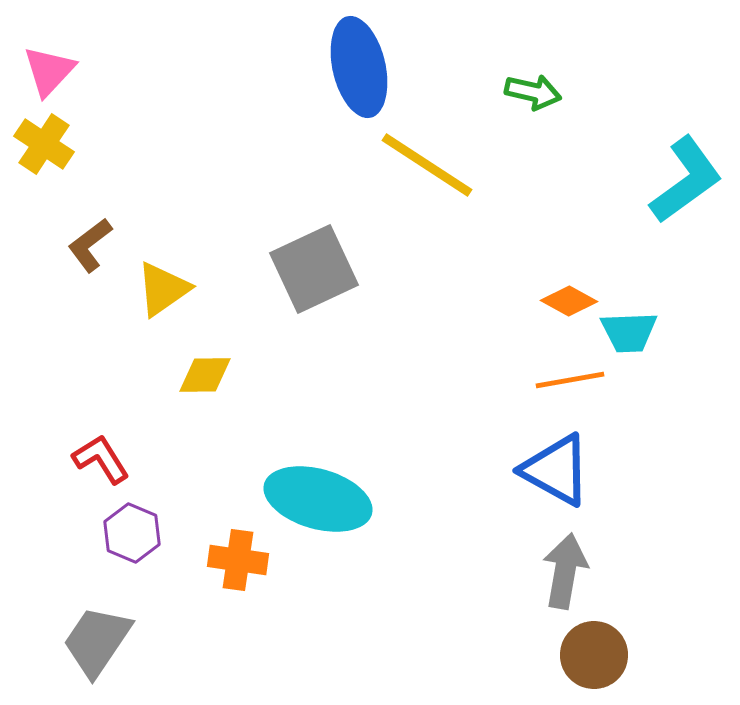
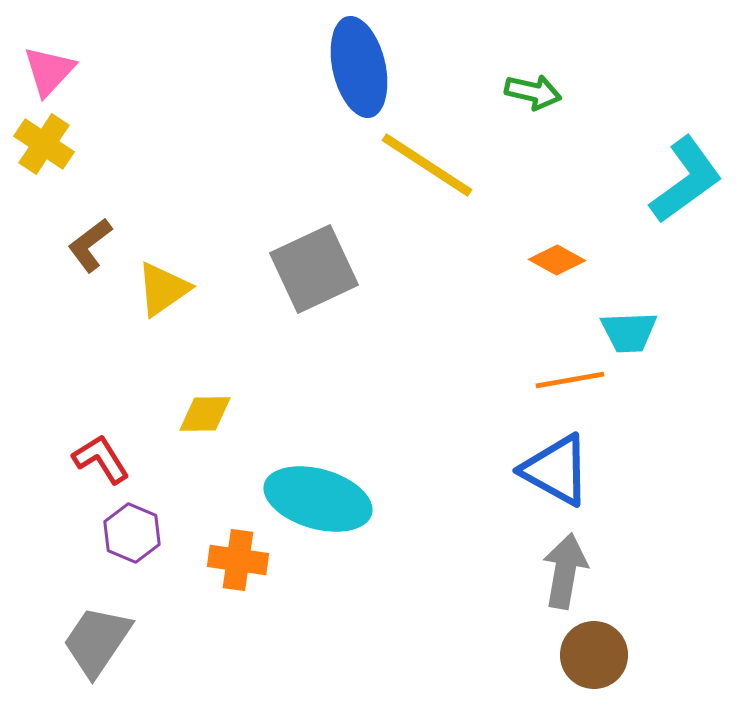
orange diamond: moved 12 px left, 41 px up
yellow diamond: moved 39 px down
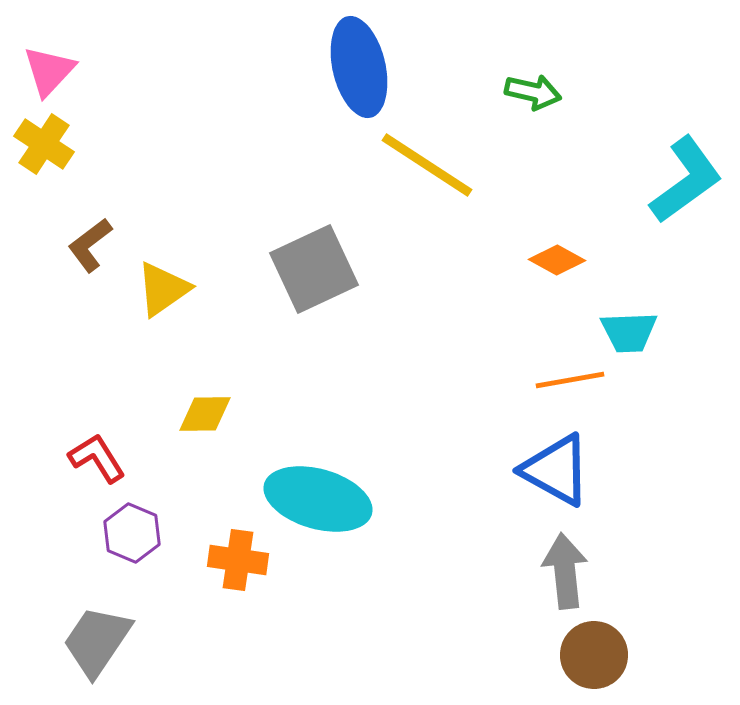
red L-shape: moved 4 px left, 1 px up
gray arrow: rotated 16 degrees counterclockwise
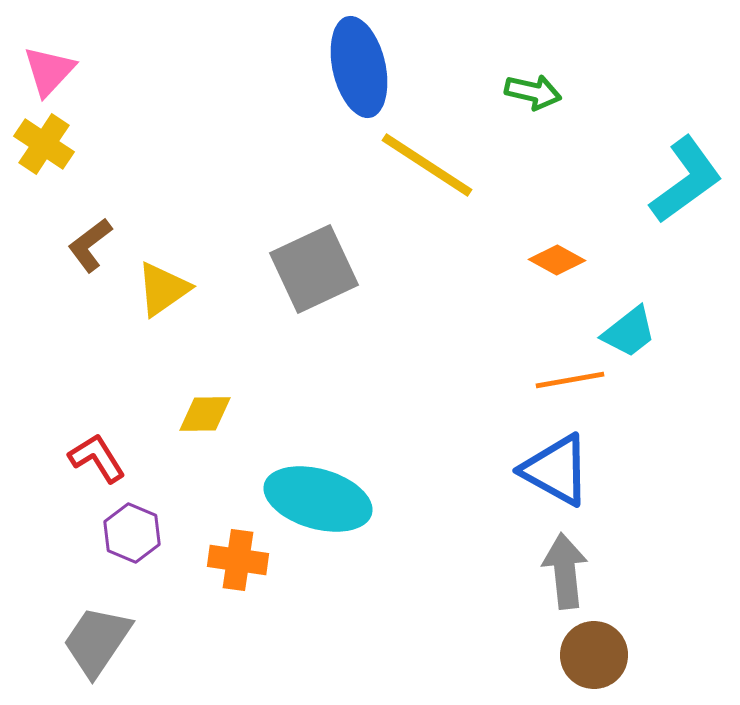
cyan trapezoid: rotated 36 degrees counterclockwise
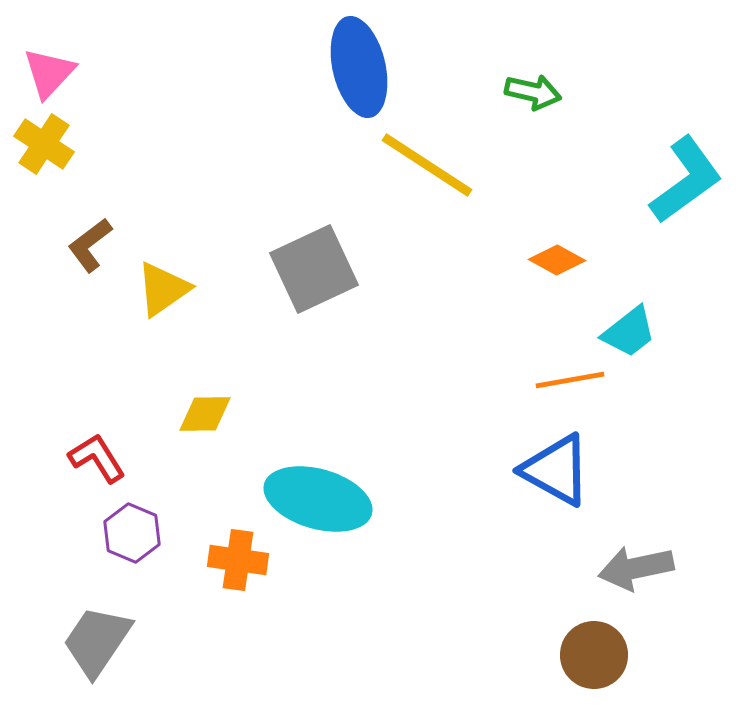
pink triangle: moved 2 px down
gray arrow: moved 71 px right, 3 px up; rotated 96 degrees counterclockwise
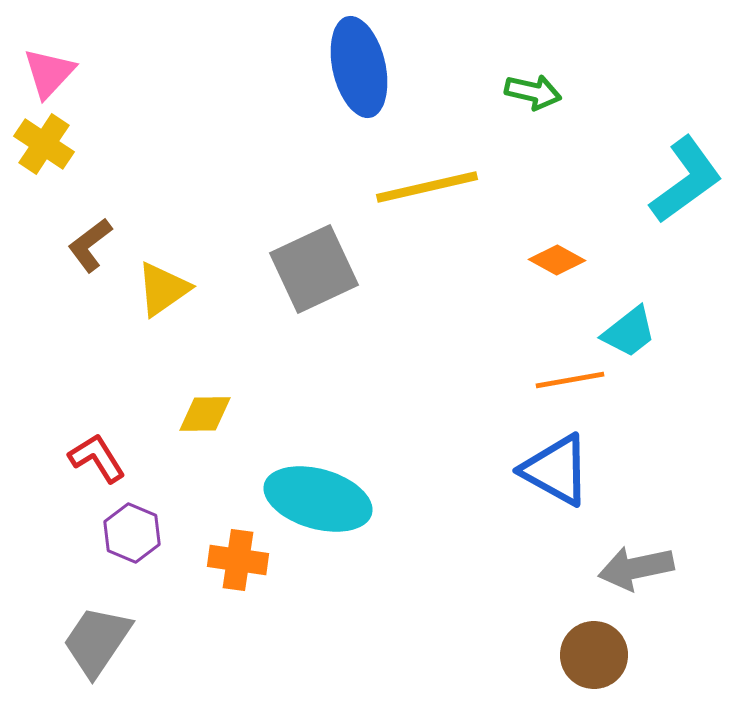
yellow line: moved 22 px down; rotated 46 degrees counterclockwise
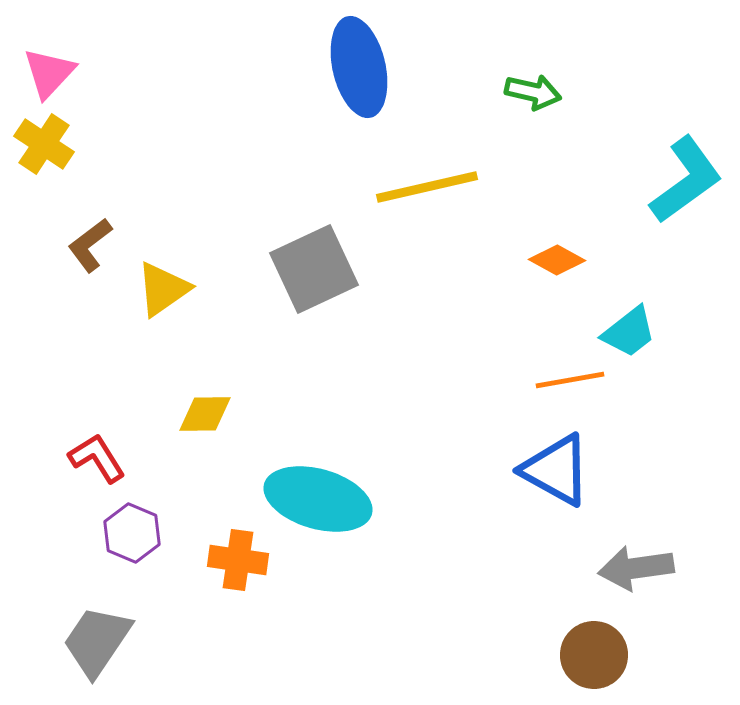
gray arrow: rotated 4 degrees clockwise
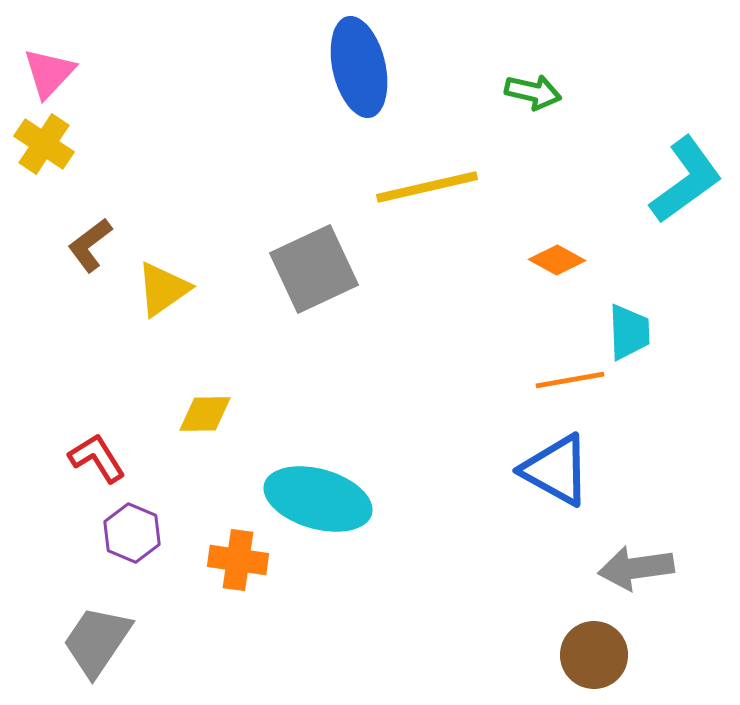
cyan trapezoid: rotated 54 degrees counterclockwise
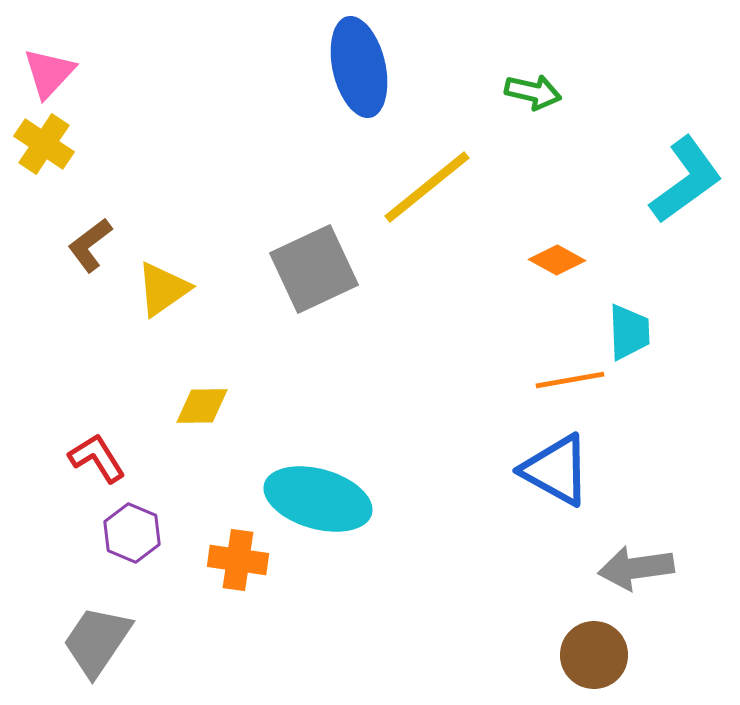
yellow line: rotated 26 degrees counterclockwise
yellow diamond: moved 3 px left, 8 px up
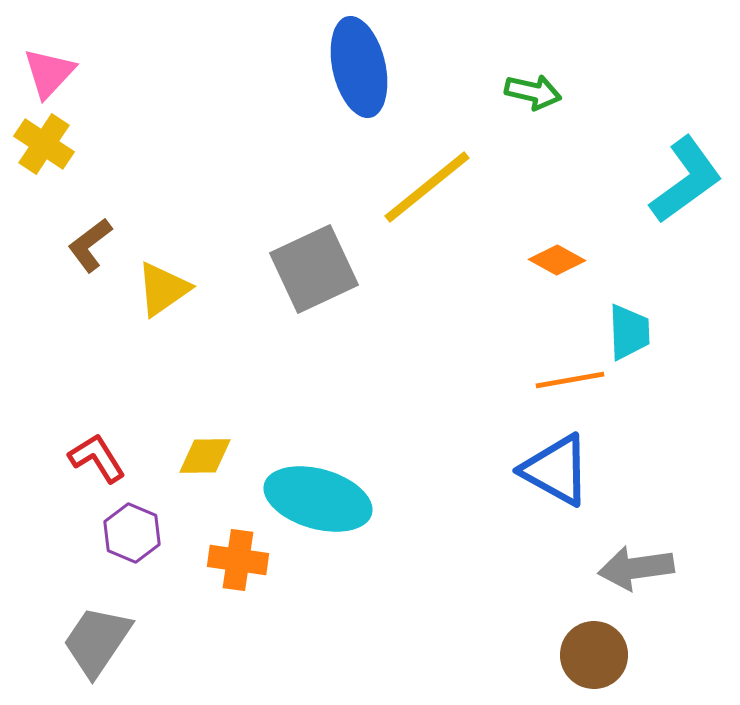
yellow diamond: moved 3 px right, 50 px down
